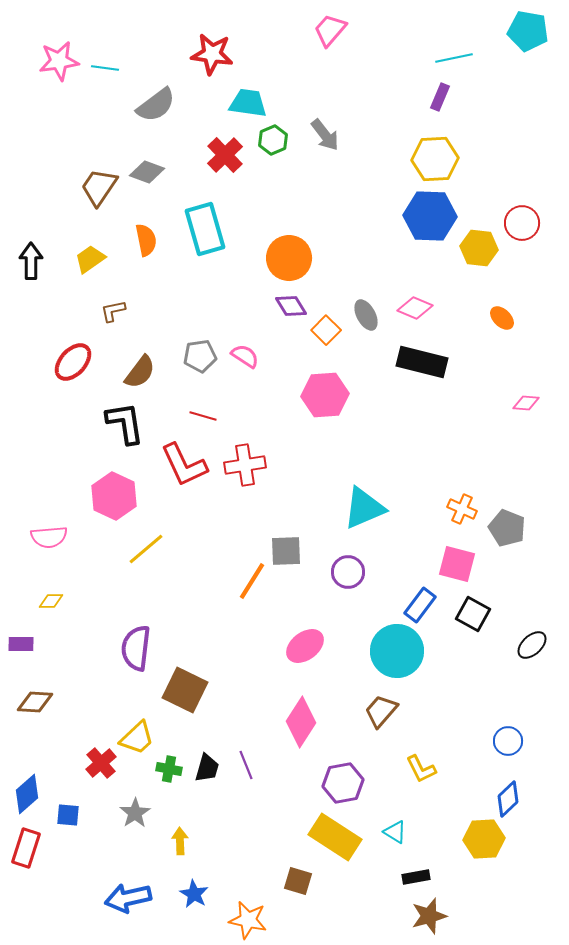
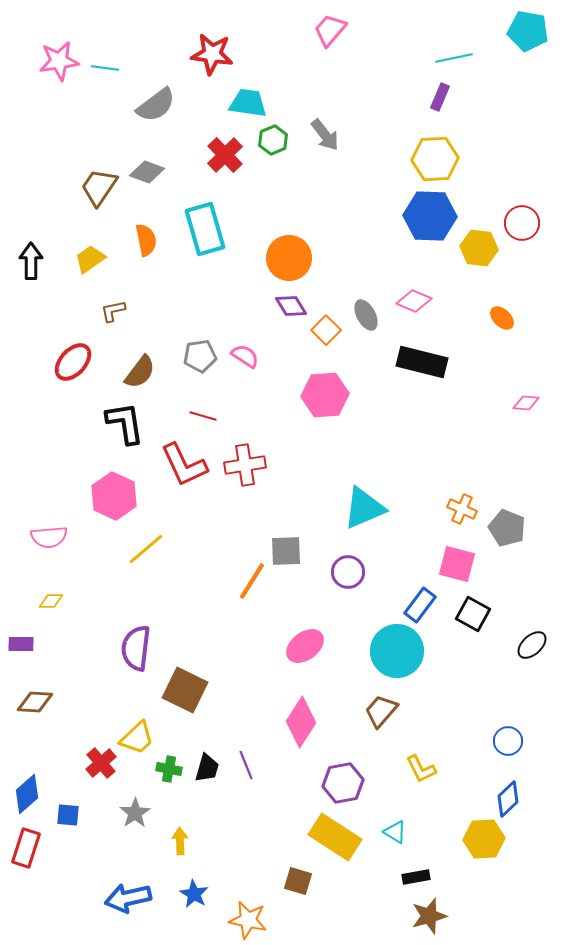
pink diamond at (415, 308): moved 1 px left, 7 px up
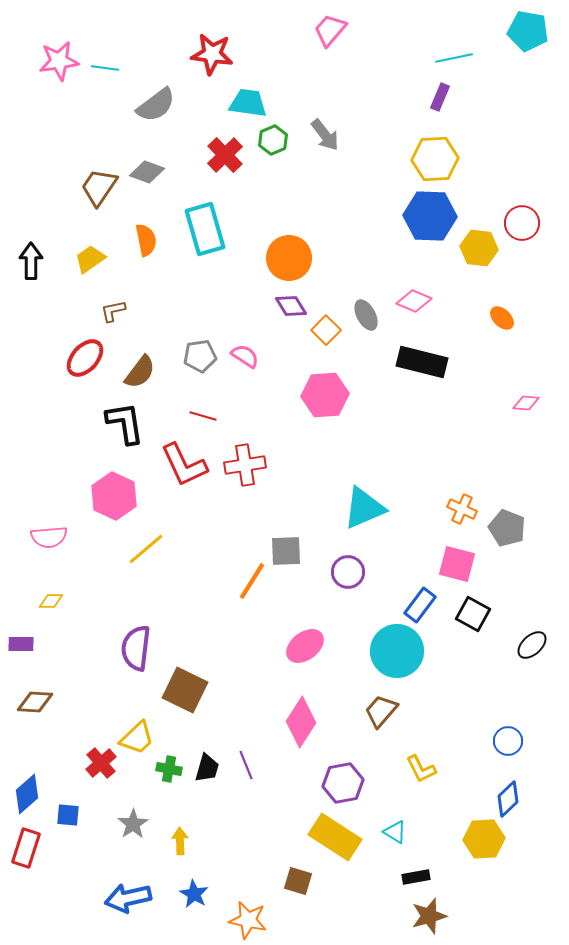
red ellipse at (73, 362): moved 12 px right, 4 px up
gray star at (135, 813): moved 2 px left, 11 px down
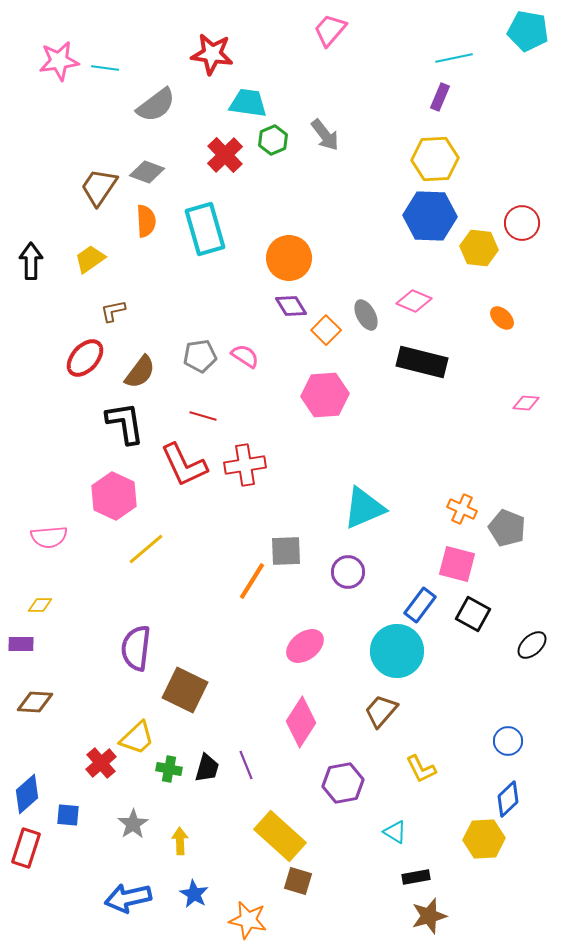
orange semicircle at (146, 240): moved 19 px up; rotated 8 degrees clockwise
yellow diamond at (51, 601): moved 11 px left, 4 px down
yellow rectangle at (335, 837): moved 55 px left, 1 px up; rotated 9 degrees clockwise
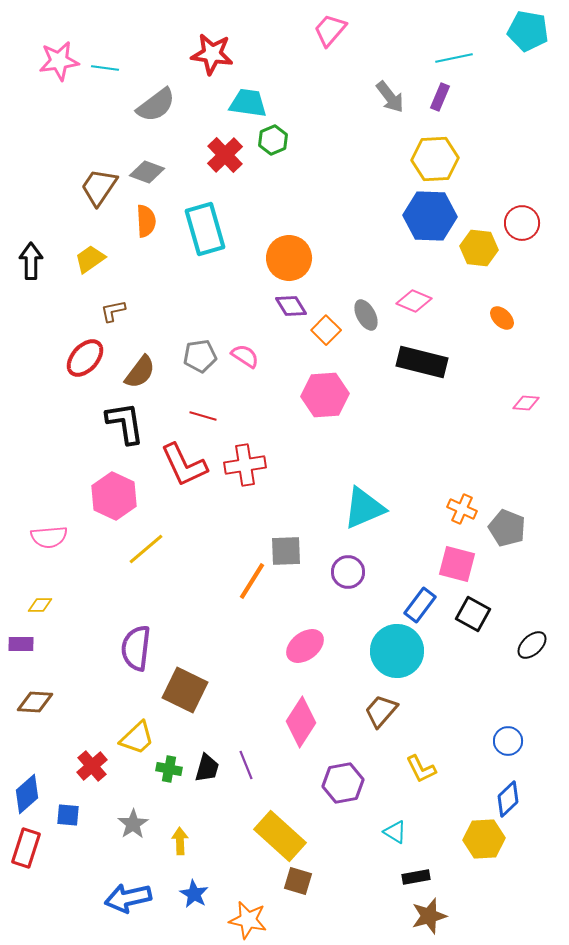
gray arrow at (325, 135): moved 65 px right, 38 px up
red cross at (101, 763): moved 9 px left, 3 px down
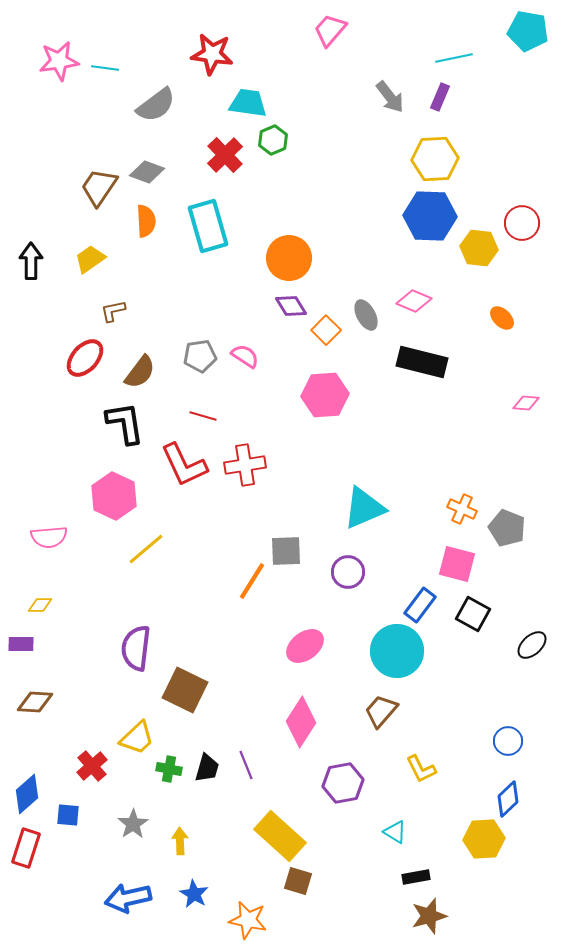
cyan rectangle at (205, 229): moved 3 px right, 3 px up
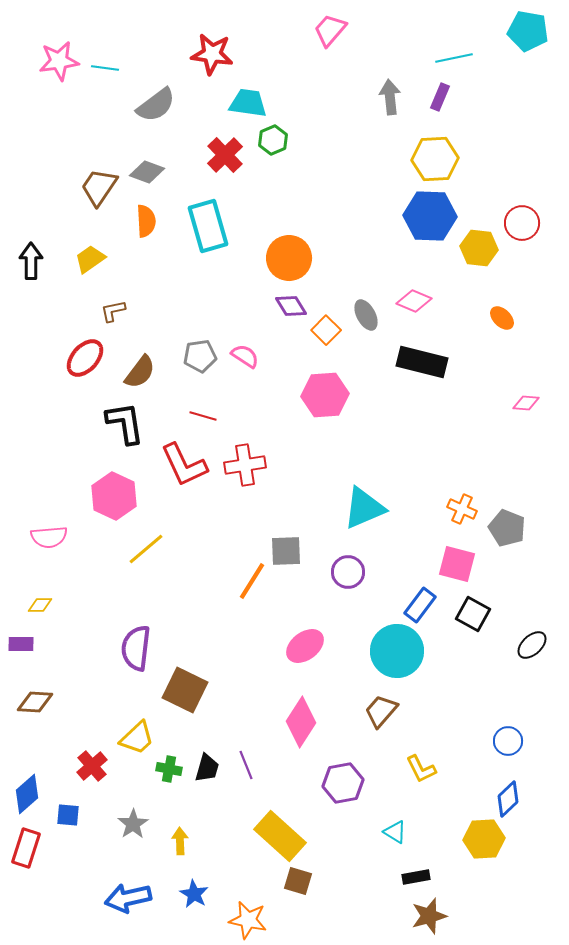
gray arrow at (390, 97): rotated 148 degrees counterclockwise
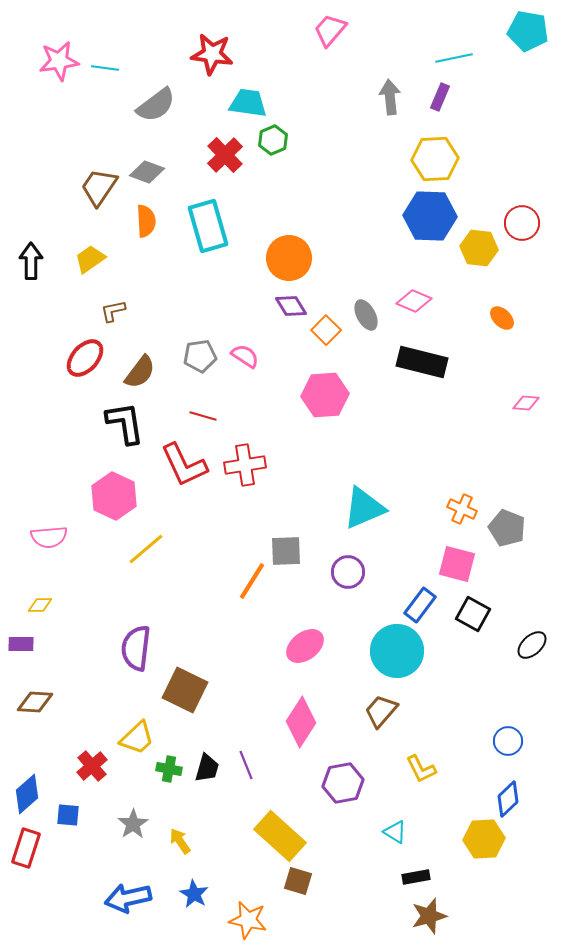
yellow arrow at (180, 841): rotated 32 degrees counterclockwise
